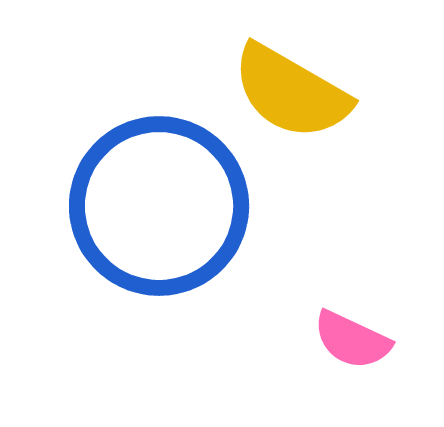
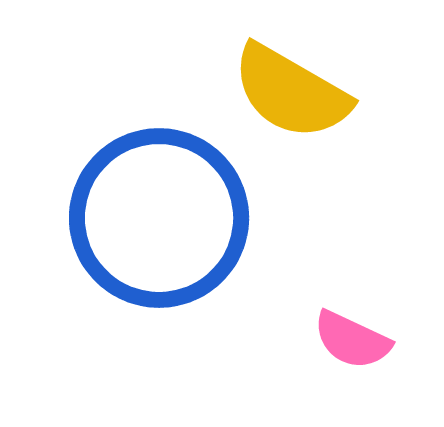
blue circle: moved 12 px down
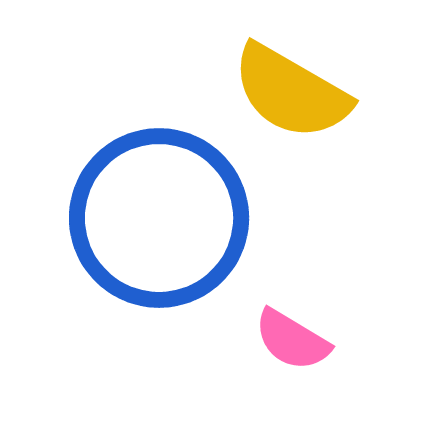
pink semicircle: moved 60 px left; rotated 6 degrees clockwise
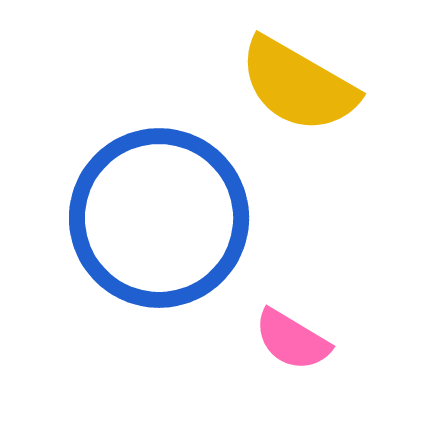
yellow semicircle: moved 7 px right, 7 px up
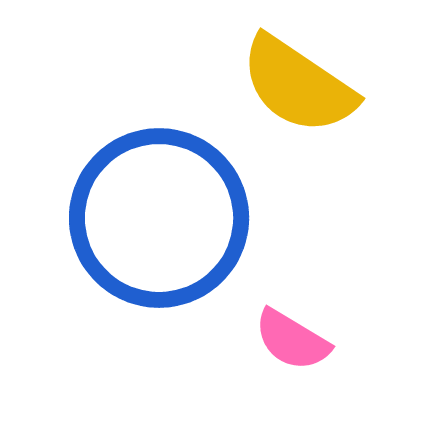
yellow semicircle: rotated 4 degrees clockwise
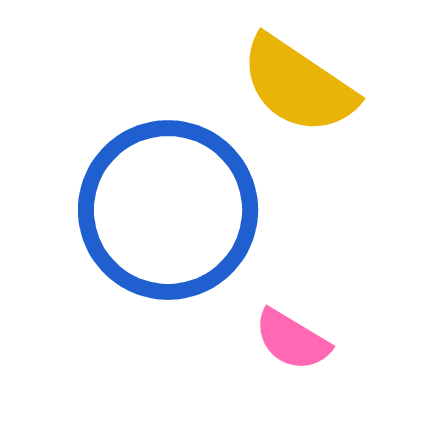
blue circle: moved 9 px right, 8 px up
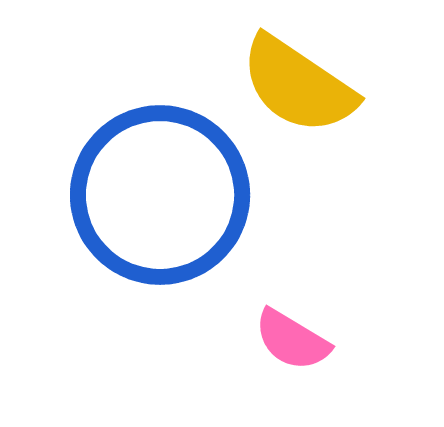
blue circle: moved 8 px left, 15 px up
